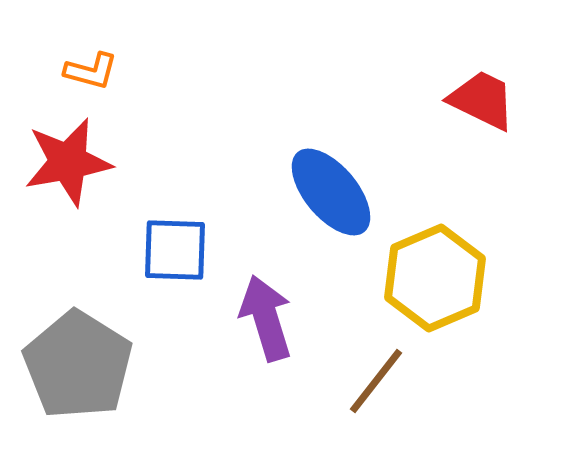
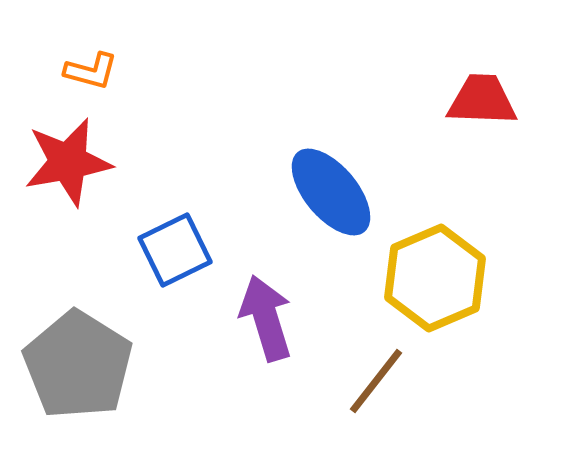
red trapezoid: rotated 24 degrees counterclockwise
blue square: rotated 28 degrees counterclockwise
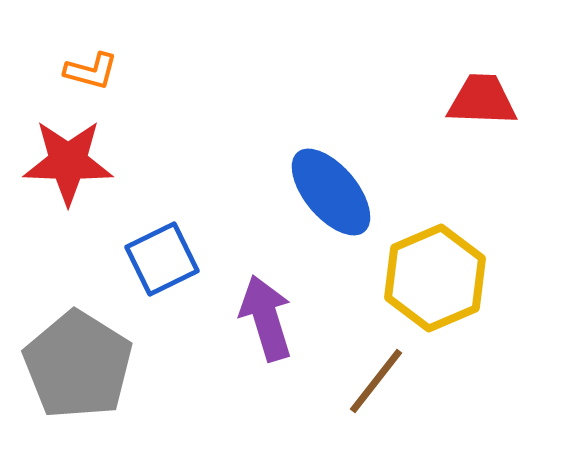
red star: rotated 12 degrees clockwise
blue square: moved 13 px left, 9 px down
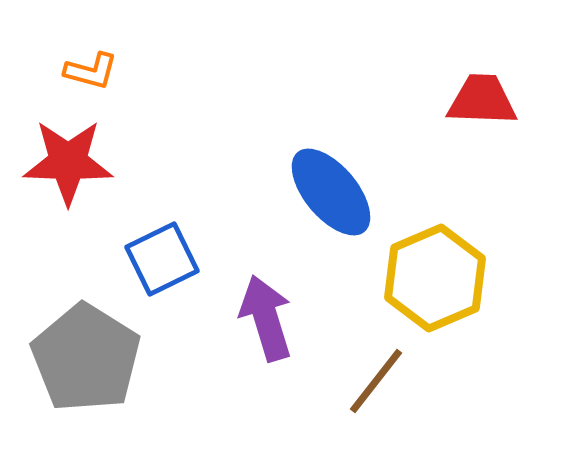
gray pentagon: moved 8 px right, 7 px up
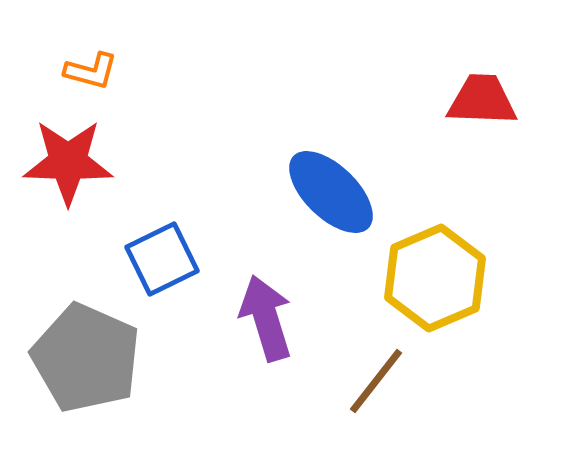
blue ellipse: rotated 6 degrees counterclockwise
gray pentagon: rotated 8 degrees counterclockwise
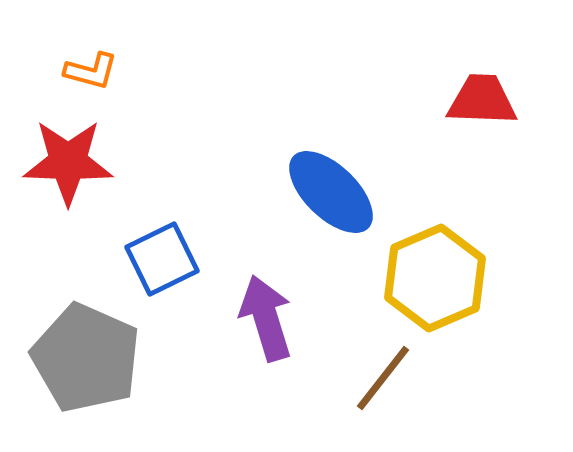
brown line: moved 7 px right, 3 px up
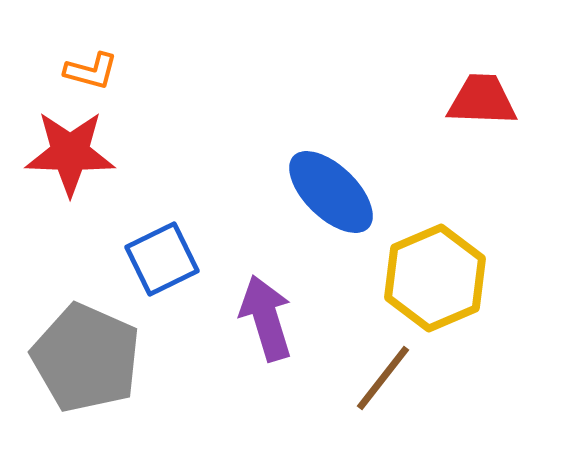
red star: moved 2 px right, 9 px up
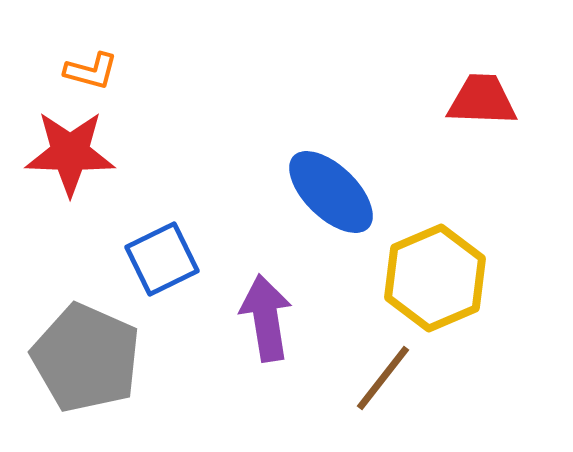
purple arrow: rotated 8 degrees clockwise
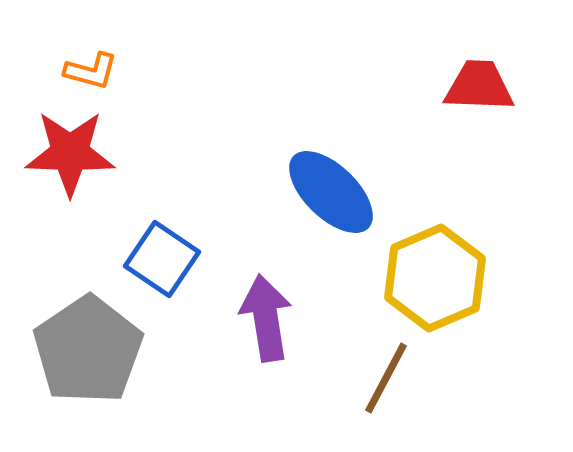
red trapezoid: moved 3 px left, 14 px up
blue square: rotated 30 degrees counterclockwise
gray pentagon: moved 2 px right, 8 px up; rotated 14 degrees clockwise
brown line: moved 3 px right; rotated 10 degrees counterclockwise
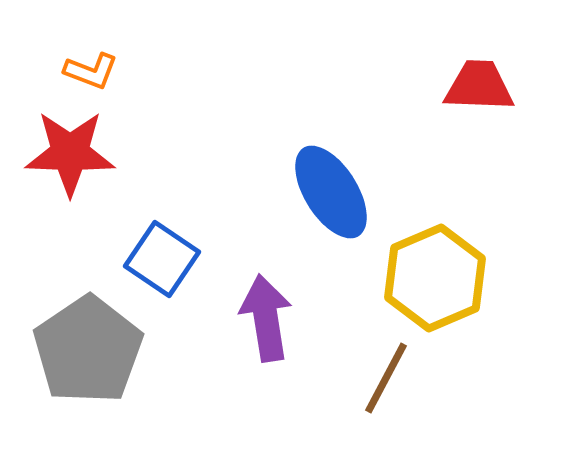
orange L-shape: rotated 6 degrees clockwise
blue ellipse: rotated 14 degrees clockwise
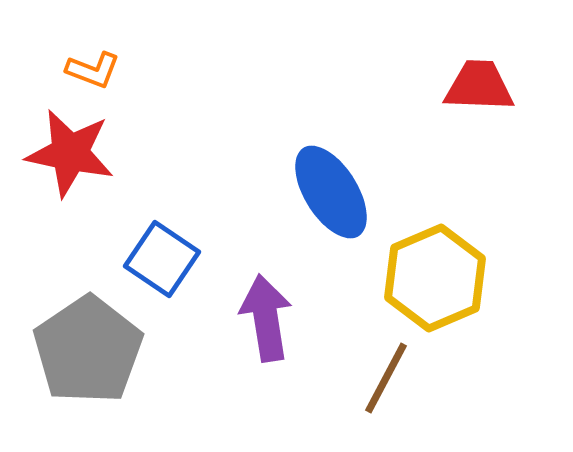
orange L-shape: moved 2 px right, 1 px up
red star: rotated 10 degrees clockwise
